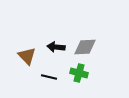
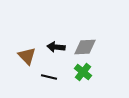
green cross: moved 4 px right, 1 px up; rotated 24 degrees clockwise
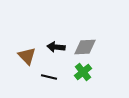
green cross: rotated 12 degrees clockwise
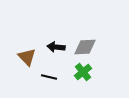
brown triangle: moved 1 px down
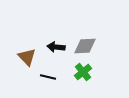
gray diamond: moved 1 px up
black line: moved 1 px left
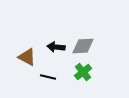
gray diamond: moved 2 px left
brown triangle: rotated 18 degrees counterclockwise
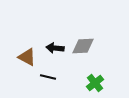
black arrow: moved 1 px left, 1 px down
green cross: moved 12 px right, 11 px down
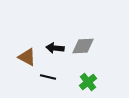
green cross: moved 7 px left, 1 px up
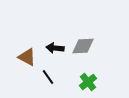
black line: rotated 42 degrees clockwise
